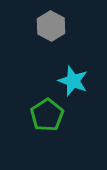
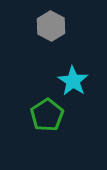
cyan star: rotated 12 degrees clockwise
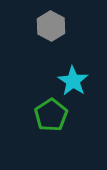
green pentagon: moved 4 px right
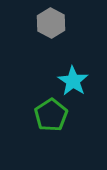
gray hexagon: moved 3 px up
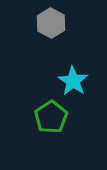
green pentagon: moved 2 px down
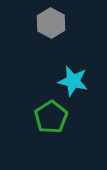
cyan star: rotated 20 degrees counterclockwise
